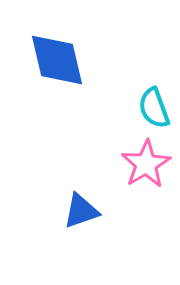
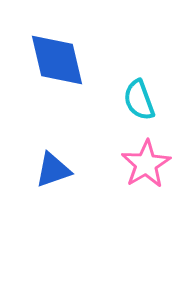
cyan semicircle: moved 15 px left, 8 px up
blue triangle: moved 28 px left, 41 px up
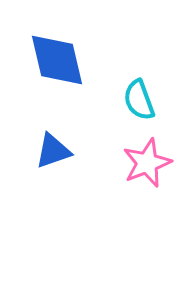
pink star: moved 1 px right, 1 px up; rotated 9 degrees clockwise
blue triangle: moved 19 px up
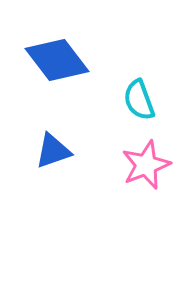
blue diamond: rotated 24 degrees counterclockwise
pink star: moved 1 px left, 2 px down
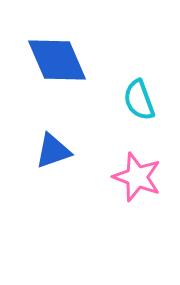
blue diamond: rotated 14 degrees clockwise
pink star: moved 9 px left, 12 px down; rotated 30 degrees counterclockwise
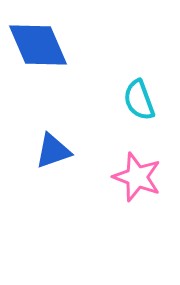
blue diamond: moved 19 px left, 15 px up
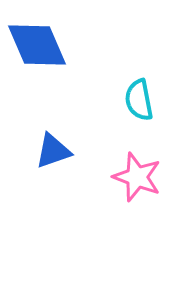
blue diamond: moved 1 px left
cyan semicircle: rotated 9 degrees clockwise
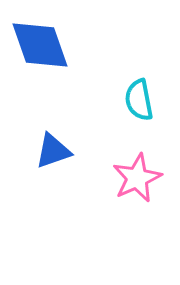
blue diamond: moved 3 px right; rotated 4 degrees clockwise
pink star: moved 1 px down; rotated 27 degrees clockwise
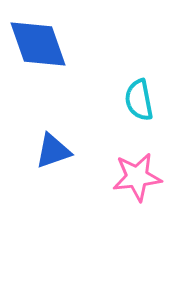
blue diamond: moved 2 px left, 1 px up
pink star: moved 1 px up; rotated 18 degrees clockwise
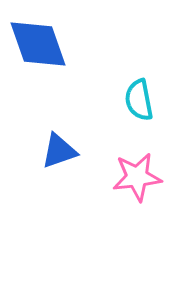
blue triangle: moved 6 px right
